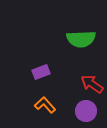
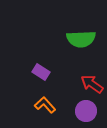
purple rectangle: rotated 54 degrees clockwise
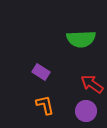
orange L-shape: rotated 30 degrees clockwise
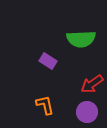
purple rectangle: moved 7 px right, 11 px up
red arrow: rotated 70 degrees counterclockwise
purple circle: moved 1 px right, 1 px down
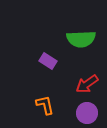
red arrow: moved 5 px left
purple circle: moved 1 px down
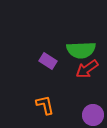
green semicircle: moved 11 px down
red arrow: moved 15 px up
purple circle: moved 6 px right, 2 px down
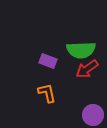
purple rectangle: rotated 12 degrees counterclockwise
orange L-shape: moved 2 px right, 12 px up
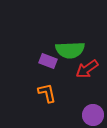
green semicircle: moved 11 px left
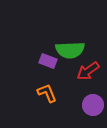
red arrow: moved 1 px right, 2 px down
orange L-shape: rotated 10 degrees counterclockwise
purple circle: moved 10 px up
